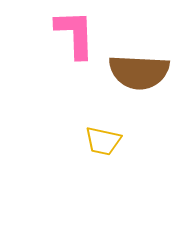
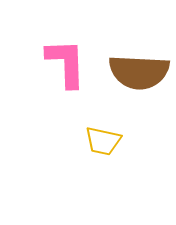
pink L-shape: moved 9 px left, 29 px down
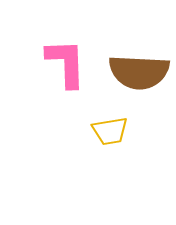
yellow trapezoid: moved 7 px right, 10 px up; rotated 21 degrees counterclockwise
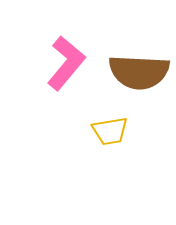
pink L-shape: rotated 42 degrees clockwise
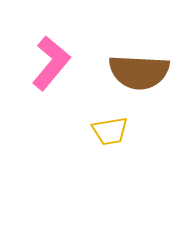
pink L-shape: moved 15 px left
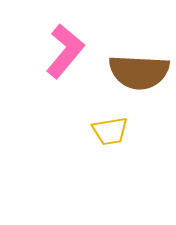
pink L-shape: moved 14 px right, 12 px up
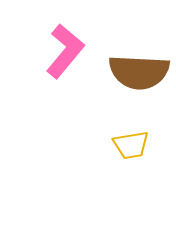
yellow trapezoid: moved 21 px right, 14 px down
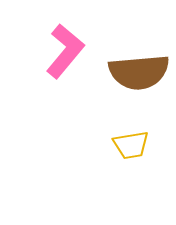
brown semicircle: rotated 8 degrees counterclockwise
